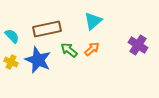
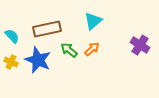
purple cross: moved 2 px right
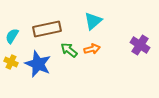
cyan semicircle: rotated 105 degrees counterclockwise
orange arrow: rotated 28 degrees clockwise
blue star: moved 4 px down
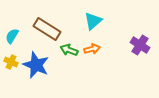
brown rectangle: rotated 44 degrees clockwise
green arrow: rotated 18 degrees counterclockwise
blue star: moved 2 px left, 1 px down
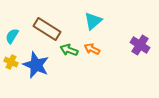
orange arrow: rotated 140 degrees counterclockwise
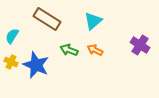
brown rectangle: moved 10 px up
orange arrow: moved 3 px right, 1 px down
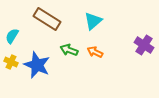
purple cross: moved 4 px right
orange arrow: moved 2 px down
blue star: moved 1 px right
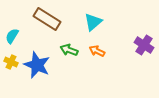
cyan triangle: moved 1 px down
orange arrow: moved 2 px right, 1 px up
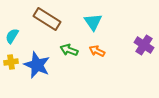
cyan triangle: rotated 24 degrees counterclockwise
yellow cross: rotated 32 degrees counterclockwise
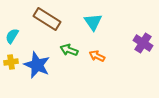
purple cross: moved 1 px left, 2 px up
orange arrow: moved 5 px down
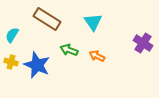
cyan semicircle: moved 1 px up
yellow cross: rotated 24 degrees clockwise
